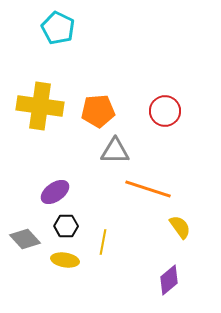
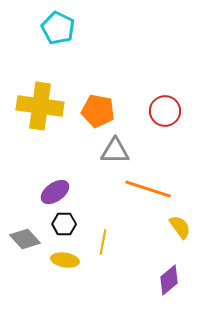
orange pentagon: rotated 16 degrees clockwise
black hexagon: moved 2 px left, 2 px up
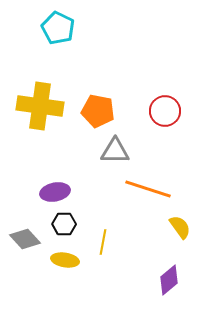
purple ellipse: rotated 24 degrees clockwise
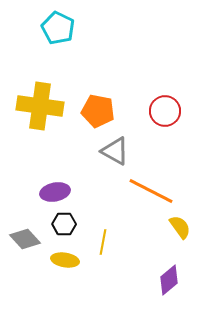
gray triangle: rotated 28 degrees clockwise
orange line: moved 3 px right, 2 px down; rotated 9 degrees clockwise
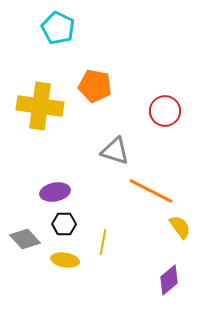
orange pentagon: moved 3 px left, 25 px up
gray triangle: rotated 12 degrees counterclockwise
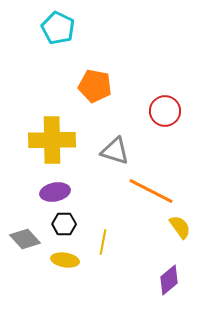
yellow cross: moved 12 px right, 34 px down; rotated 9 degrees counterclockwise
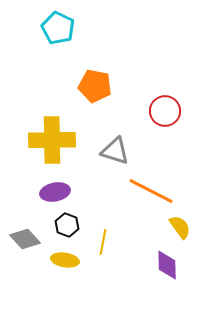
black hexagon: moved 3 px right, 1 px down; rotated 20 degrees clockwise
purple diamond: moved 2 px left, 15 px up; rotated 52 degrees counterclockwise
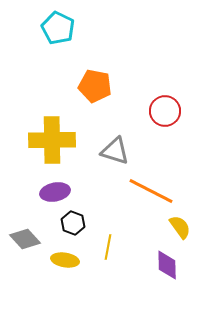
black hexagon: moved 6 px right, 2 px up
yellow line: moved 5 px right, 5 px down
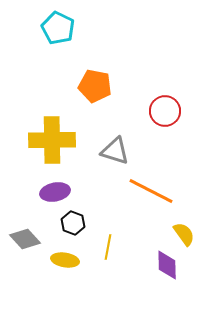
yellow semicircle: moved 4 px right, 7 px down
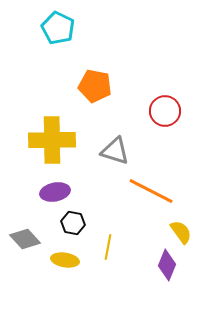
black hexagon: rotated 10 degrees counterclockwise
yellow semicircle: moved 3 px left, 2 px up
purple diamond: rotated 24 degrees clockwise
